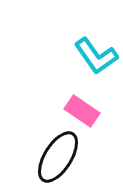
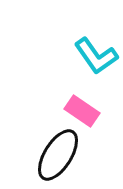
black ellipse: moved 2 px up
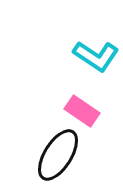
cyan L-shape: rotated 21 degrees counterclockwise
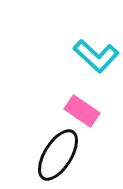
cyan L-shape: rotated 9 degrees clockwise
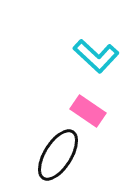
pink rectangle: moved 6 px right
